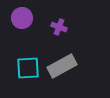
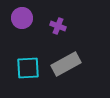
purple cross: moved 1 px left, 1 px up
gray rectangle: moved 4 px right, 2 px up
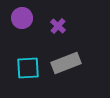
purple cross: rotated 21 degrees clockwise
gray rectangle: moved 1 px up; rotated 8 degrees clockwise
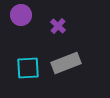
purple circle: moved 1 px left, 3 px up
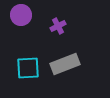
purple cross: rotated 21 degrees clockwise
gray rectangle: moved 1 px left, 1 px down
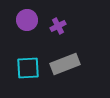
purple circle: moved 6 px right, 5 px down
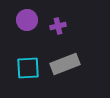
purple cross: rotated 14 degrees clockwise
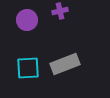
purple cross: moved 2 px right, 15 px up
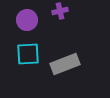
cyan square: moved 14 px up
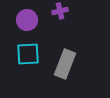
gray rectangle: rotated 48 degrees counterclockwise
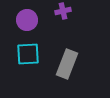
purple cross: moved 3 px right
gray rectangle: moved 2 px right
